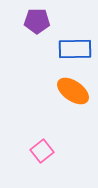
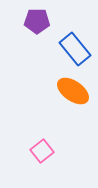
blue rectangle: rotated 52 degrees clockwise
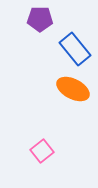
purple pentagon: moved 3 px right, 2 px up
orange ellipse: moved 2 px up; rotated 8 degrees counterclockwise
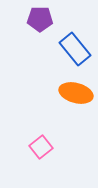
orange ellipse: moved 3 px right, 4 px down; rotated 12 degrees counterclockwise
pink square: moved 1 px left, 4 px up
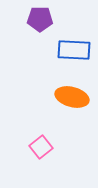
blue rectangle: moved 1 px left, 1 px down; rotated 48 degrees counterclockwise
orange ellipse: moved 4 px left, 4 px down
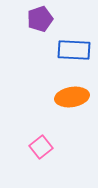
purple pentagon: rotated 20 degrees counterclockwise
orange ellipse: rotated 24 degrees counterclockwise
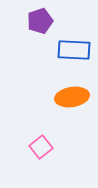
purple pentagon: moved 2 px down
